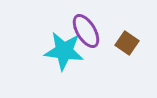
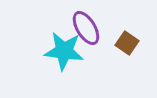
purple ellipse: moved 3 px up
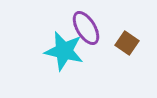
cyan star: rotated 6 degrees clockwise
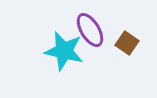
purple ellipse: moved 4 px right, 2 px down
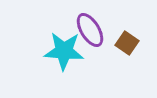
cyan star: rotated 9 degrees counterclockwise
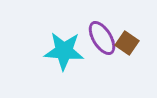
purple ellipse: moved 12 px right, 8 px down
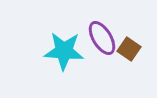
brown square: moved 2 px right, 6 px down
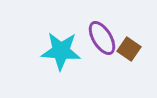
cyan star: moved 3 px left
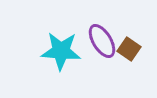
purple ellipse: moved 3 px down
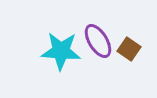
purple ellipse: moved 4 px left
